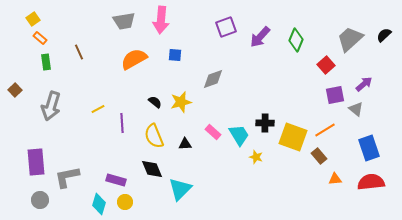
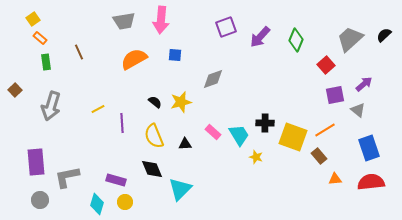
gray triangle at (356, 109): moved 2 px right, 1 px down
cyan diamond at (99, 204): moved 2 px left
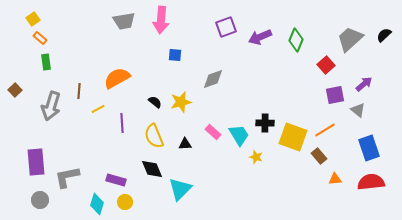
purple arrow at (260, 37): rotated 25 degrees clockwise
brown line at (79, 52): moved 39 px down; rotated 28 degrees clockwise
orange semicircle at (134, 59): moved 17 px left, 19 px down
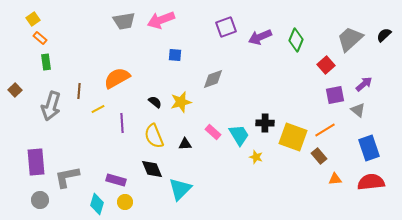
pink arrow at (161, 20): rotated 64 degrees clockwise
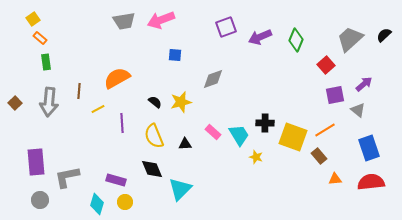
brown square at (15, 90): moved 13 px down
gray arrow at (51, 106): moved 2 px left, 4 px up; rotated 12 degrees counterclockwise
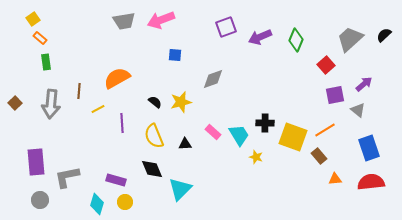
gray arrow at (49, 102): moved 2 px right, 2 px down
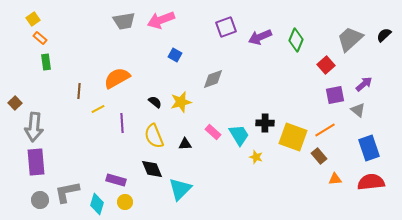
blue square at (175, 55): rotated 24 degrees clockwise
gray arrow at (51, 104): moved 17 px left, 23 px down
gray L-shape at (67, 177): moved 15 px down
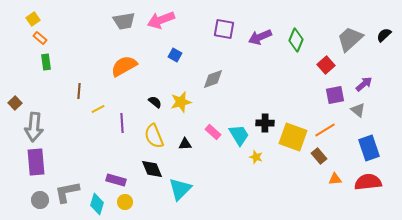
purple square at (226, 27): moved 2 px left, 2 px down; rotated 30 degrees clockwise
orange semicircle at (117, 78): moved 7 px right, 12 px up
red semicircle at (371, 182): moved 3 px left
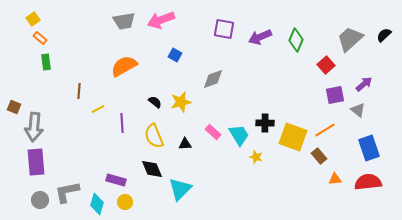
brown square at (15, 103): moved 1 px left, 4 px down; rotated 24 degrees counterclockwise
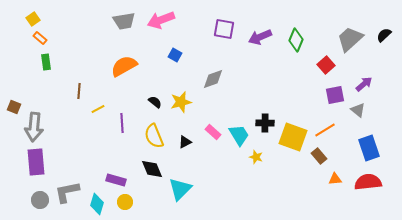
black triangle at (185, 144): moved 2 px up; rotated 24 degrees counterclockwise
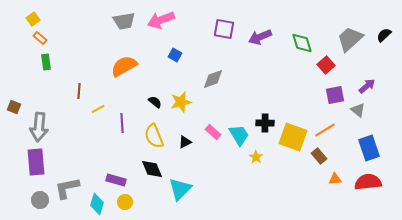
green diamond at (296, 40): moved 6 px right, 3 px down; rotated 40 degrees counterclockwise
purple arrow at (364, 84): moved 3 px right, 2 px down
gray arrow at (34, 127): moved 5 px right
yellow star at (256, 157): rotated 16 degrees clockwise
gray L-shape at (67, 192): moved 4 px up
